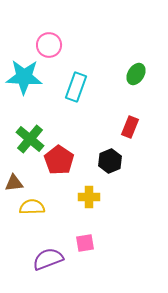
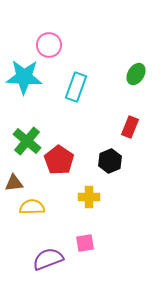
green cross: moved 3 px left, 2 px down
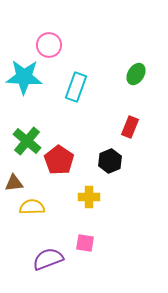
pink square: rotated 18 degrees clockwise
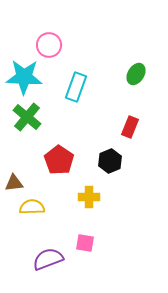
green cross: moved 24 px up
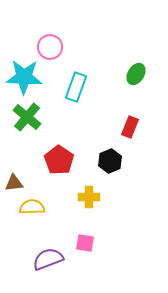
pink circle: moved 1 px right, 2 px down
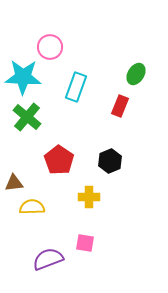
cyan star: moved 1 px left
red rectangle: moved 10 px left, 21 px up
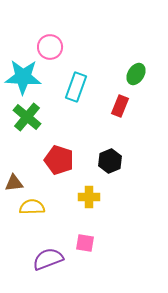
red pentagon: rotated 16 degrees counterclockwise
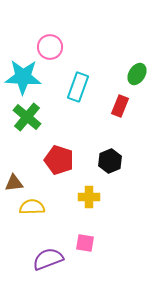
green ellipse: moved 1 px right
cyan rectangle: moved 2 px right
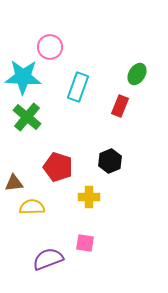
red pentagon: moved 1 px left, 7 px down
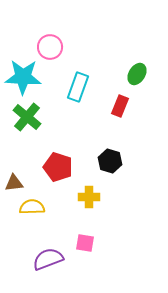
black hexagon: rotated 20 degrees counterclockwise
